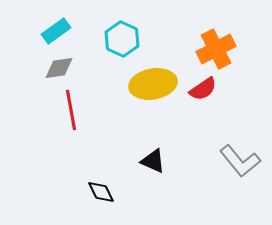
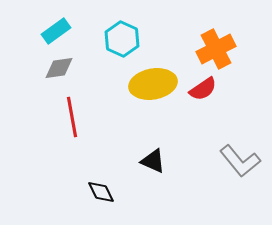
red line: moved 1 px right, 7 px down
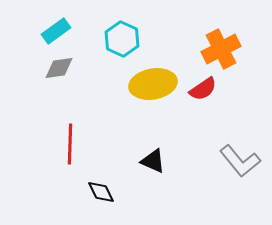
orange cross: moved 5 px right
red line: moved 2 px left, 27 px down; rotated 12 degrees clockwise
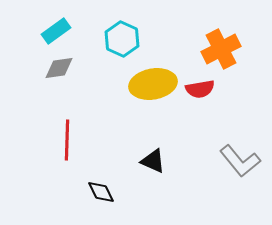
red semicircle: moved 3 px left; rotated 24 degrees clockwise
red line: moved 3 px left, 4 px up
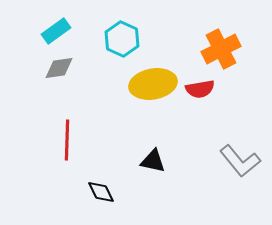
black triangle: rotated 12 degrees counterclockwise
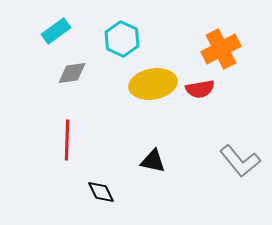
gray diamond: moved 13 px right, 5 px down
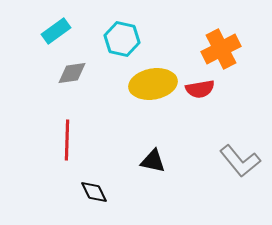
cyan hexagon: rotated 12 degrees counterclockwise
black diamond: moved 7 px left
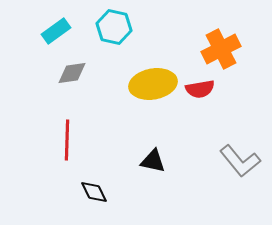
cyan hexagon: moved 8 px left, 12 px up
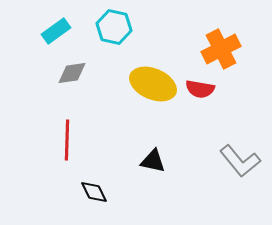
yellow ellipse: rotated 33 degrees clockwise
red semicircle: rotated 20 degrees clockwise
